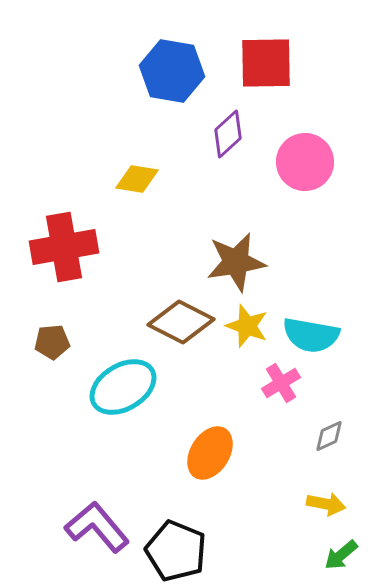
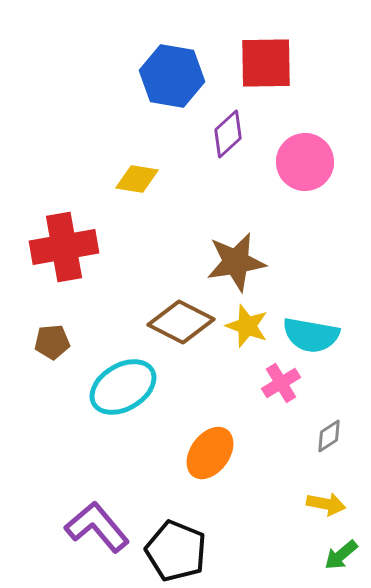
blue hexagon: moved 5 px down
gray diamond: rotated 8 degrees counterclockwise
orange ellipse: rotated 4 degrees clockwise
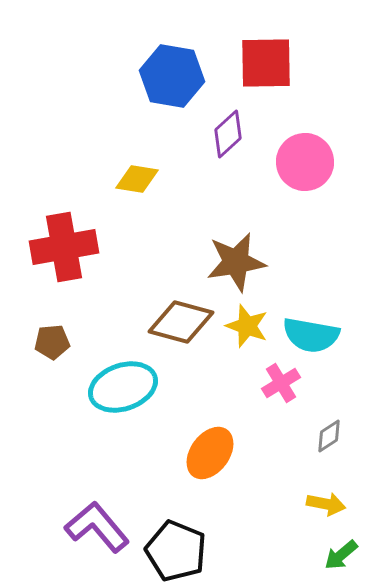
brown diamond: rotated 12 degrees counterclockwise
cyan ellipse: rotated 12 degrees clockwise
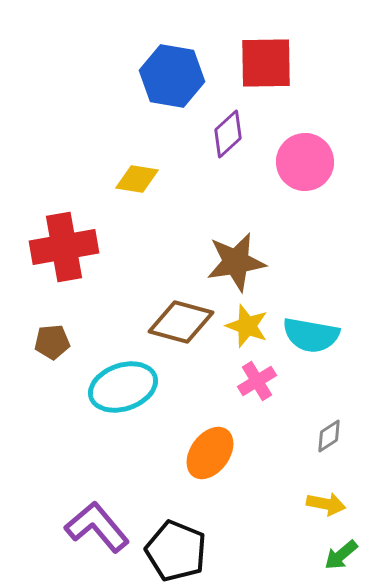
pink cross: moved 24 px left, 2 px up
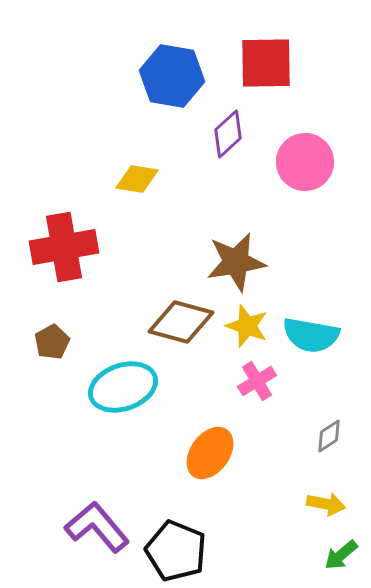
brown pentagon: rotated 24 degrees counterclockwise
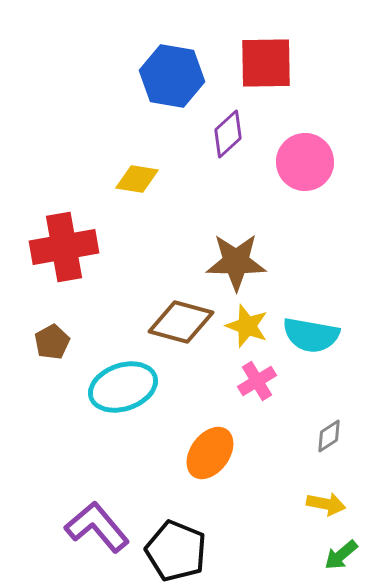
brown star: rotated 10 degrees clockwise
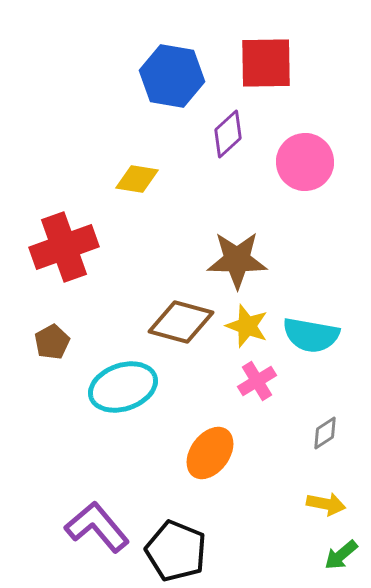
red cross: rotated 10 degrees counterclockwise
brown star: moved 1 px right, 2 px up
gray diamond: moved 4 px left, 3 px up
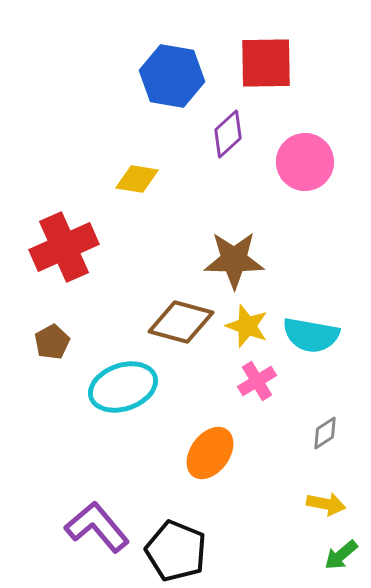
red cross: rotated 4 degrees counterclockwise
brown star: moved 3 px left
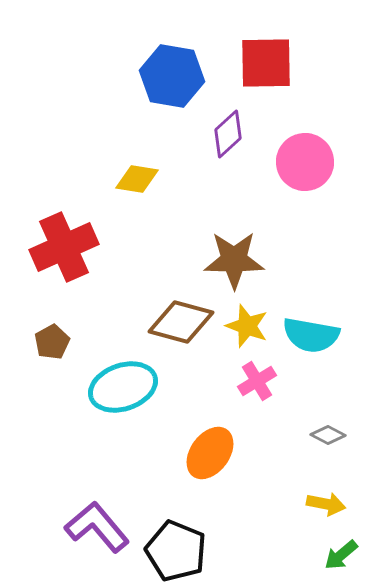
gray diamond: moved 3 px right, 2 px down; rotated 60 degrees clockwise
